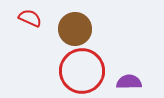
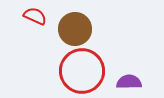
red semicircle: moved 5 px right, 2 px up
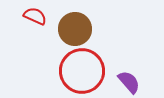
purple semicircle: rotated 50 degrees clockwise
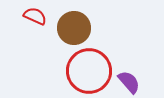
brown circle: moved 1 px left, 1 px up
red circle: moved 7 px right
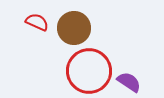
red semicircle: moved 2 px right, 6 px down
purple semicircle: rotated 15 degrees counterclockwise
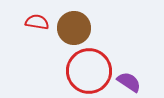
red semicircle: rotated 15 degrees counterclockwise
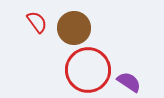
red semicircle: rotated 45 degrees clockwise
red circle: moved 1 px left, 1 px up
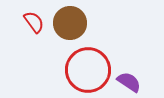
red semicircle: moved 3 px left
brown circle: moved 4 px left, 5 px up
